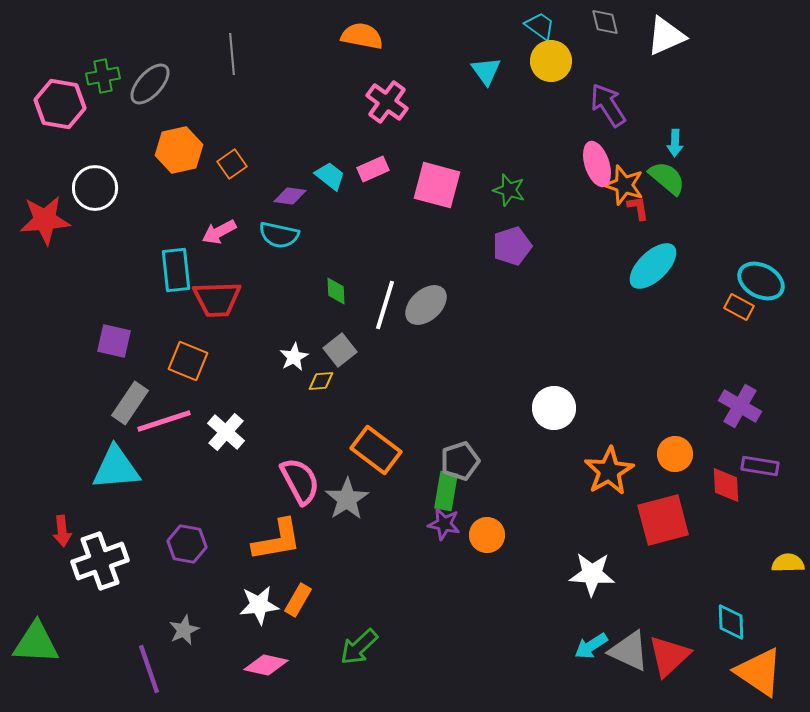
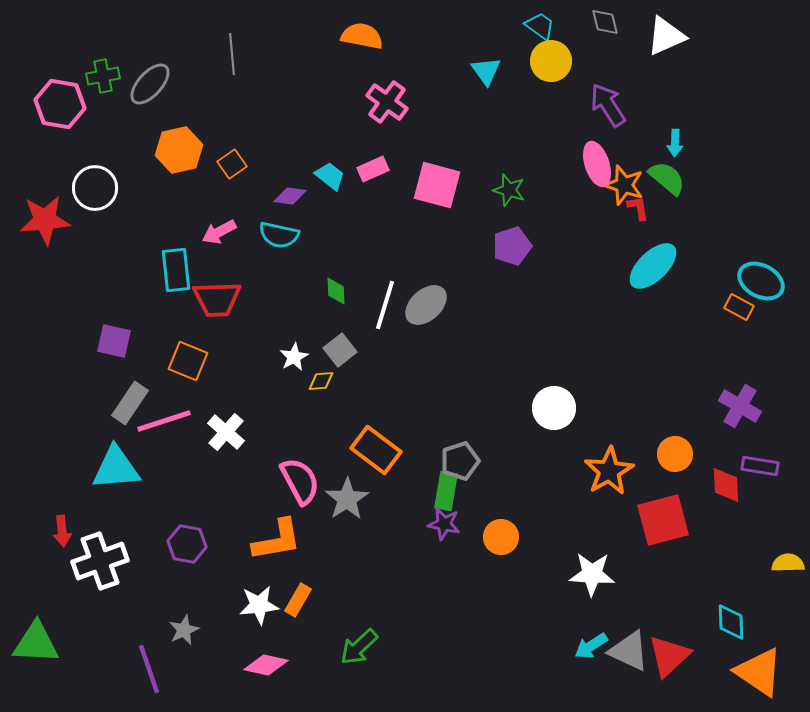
orange circle at (487, 535): moved 14 px right, 2 px down
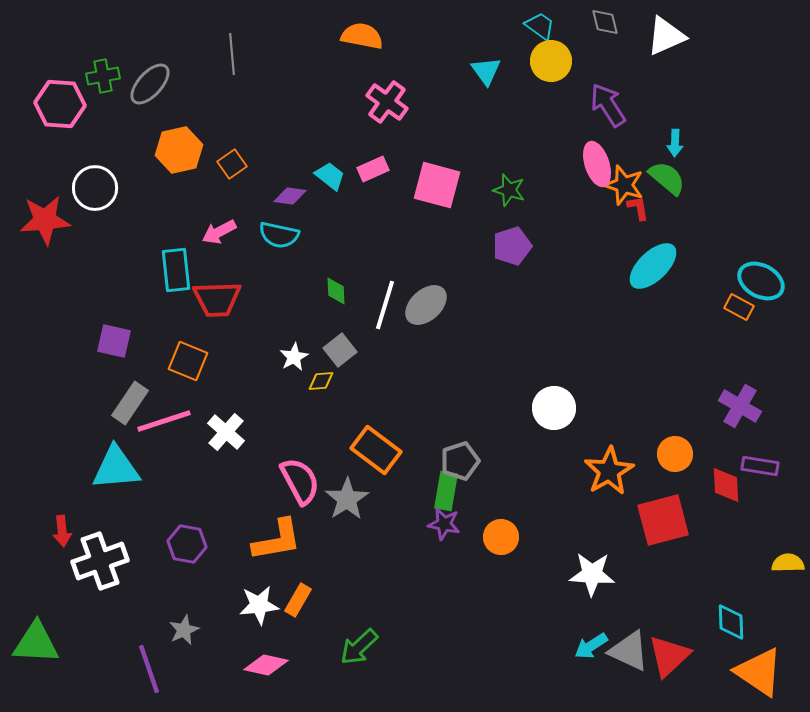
pink hexagon at (60, 104): rotated 6 degrees counterclockwise
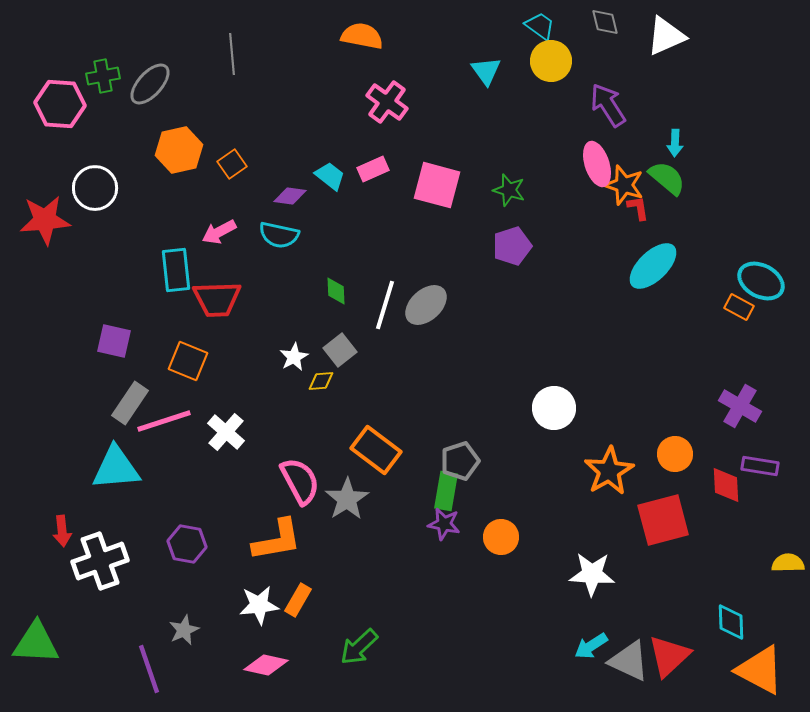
gray triangle at (629, 651): moved 10 px down
orange triangle at (759, 672): moved 1 px right, 2 px up; rotated 6 degrees counterclockwise
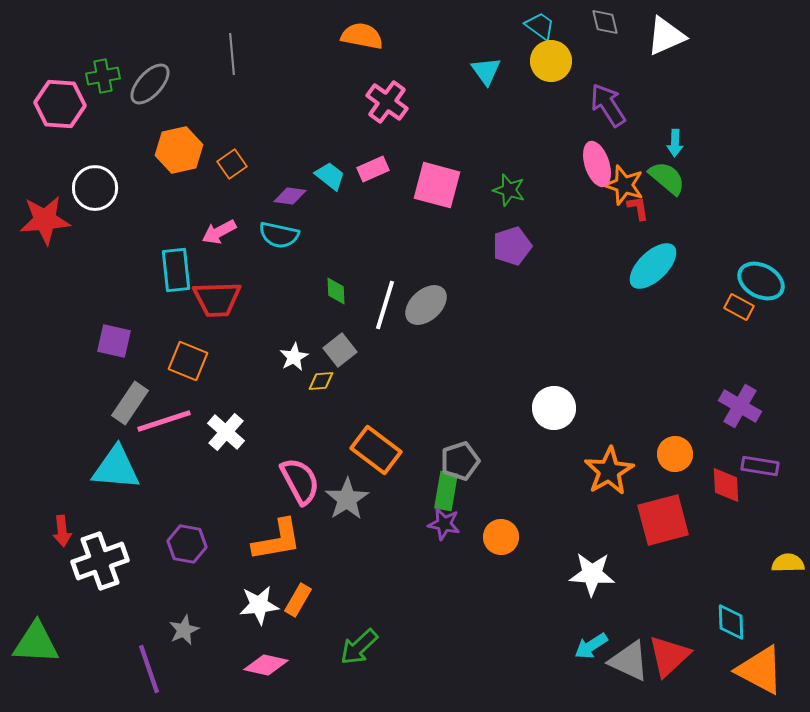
cyan triangle at (116, 468): rotated 10 degrees clockwise
